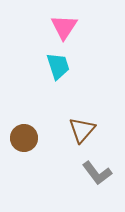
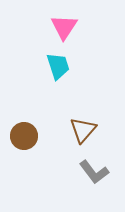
brown triangle: moved 1 px right
brown circle: moved 2 px up
gray L-shape: moved 3 px left, 1 px up
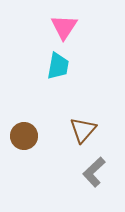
cyan trapezoid: rotated 28 degrees clockwise
gray L-shape: rotated 84 degrees clockwise
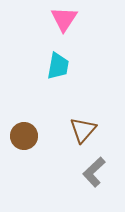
pink triangle: moved 8 px up
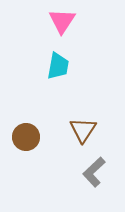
pink triangle: moved 2 px left, 2 px down
brown triangle: rotated 8 degrees counterclockwise
brown circle: moved 2 px right, 1 px down
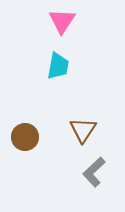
brown circle: moved 1 px left
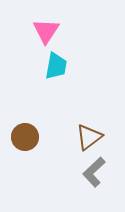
pink triangle: moved 16 px left, 10 px down
cyan trapezoid: moved 2 px left
brown triangle: moved 6 px right, 7 px down; rotated 20 degrees clockwise
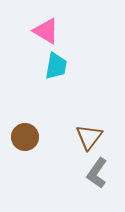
pink triangle: rotated 32 degrees counterclockwise
brown triangle: rotated 16 degrees counterclockwise
gray L-shape: moved 3 px right, 1 px down; rotated 12 degrees counterclockwise
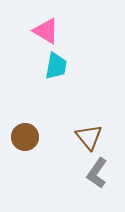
brown triangle: rotated 16 degrees counterclockwise
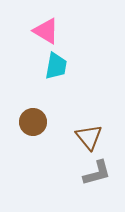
brown circle: moved 8 px right, 15 px up
gray L-shape: rotated 140 degrees counterclockwise
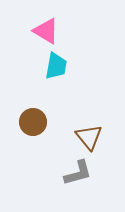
gray L-shape: moved 19 px left
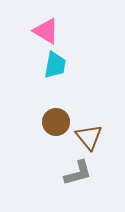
cyan trapezoid: moved 1 px left, 1 px up
brown circle: moved 23 px right
